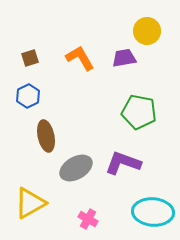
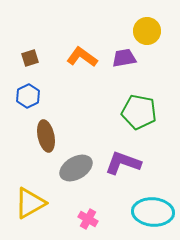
orange L-shape: moved 2 px right, 1 px up; rotated 24 degrees counterclockwise
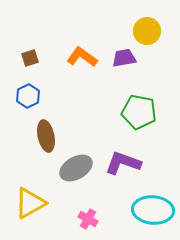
cyan ellipse: moved 2 px up
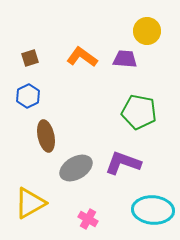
purple trapezoid: moved 1 px right, 1 px down; rotated 15 degrees clockwise
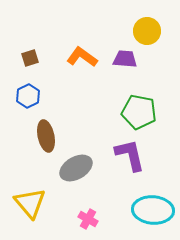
purple L-shape: moved 7 px right, 8 px up; rotated 57 degrees clockwise
yellow triangle: rotated 40 degrees counterclockwise
